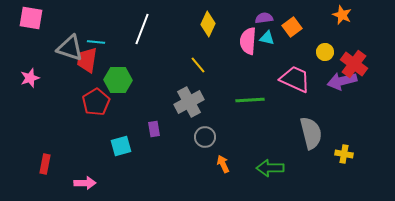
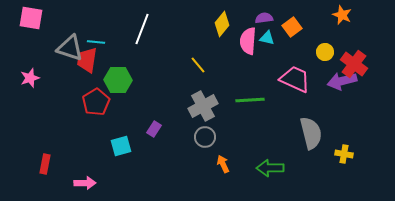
yellow diamond: moved 14 px right; rotated 15 degrees clockwise
gray cross: moved 14 px right, 4 px down
purple rectangle: rotated 42 degrees clockwise
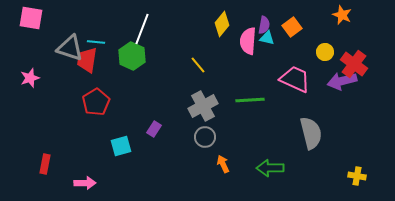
purple semicircle: moved 7 px down; rotated 108 degrees clockwise
green hexagon: moved 14 px right, 24 px up; rotated 24 degrees clockwise
yellow cross: moved 13 px right, 22 px down
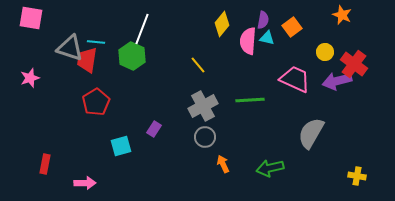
purple semicircle: moved 1 px left, 5 px up
purple arrow: moved 5 px left
gray semicircle: rotated 136 degrees counterclockwise
green arrow: rotated 12 degrees counterclockwise
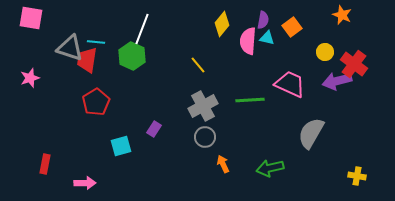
pink trapezoid: moved 5 px left, 5 px down
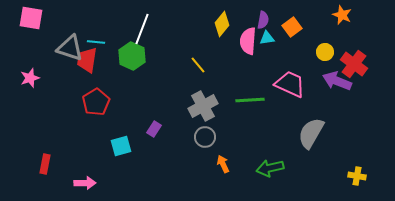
cyan triangle: rotated 21 degrees counterclockwise
purple arrow: rotated 36 degrees clockwise
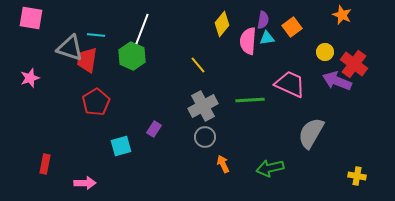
cyan line: moved 7 px up
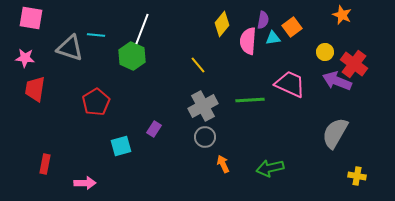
cyan triangle: moved 6 px right
red trapezoid: moved 52 px left, 29 px down
pink star: moved 5 px left, 20 px up; rotated 24 degrees clockwise
gray semicircle: moved 24 px right
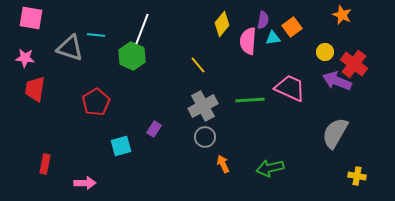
pink trapezoid: moved 4 px down
